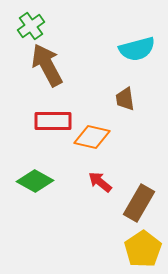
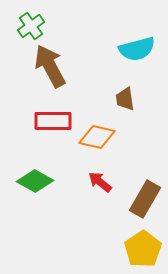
brown arrow: moved 3 px right, 1 px down
orange diamond: moved 5 px right
brown rectangle: moved 6 px right, 4 px up
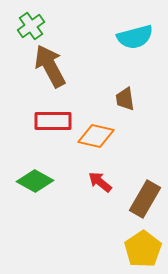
cyan semicircle: moved 2 px left, 12 px up
orange diamond: moved 1 px left, 1 px up
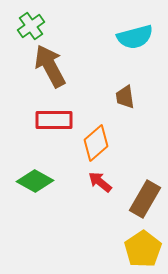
brown trapezoid: moved 2 px up
red rectangle: moved 1 px right, 1 px up
orange diamond: moved 7 px down; rotated 54 degrees counterclockwise
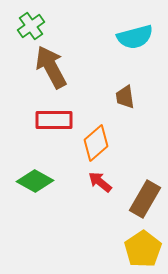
brown arrow: moved 1 px right, 1 px down
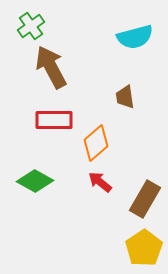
yellow pentagon: moved 1 px right, 1 px up
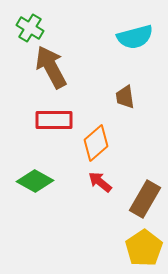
green cross: moved 1 px left, 2 px down; rotated 24 degrees counterclockwise
